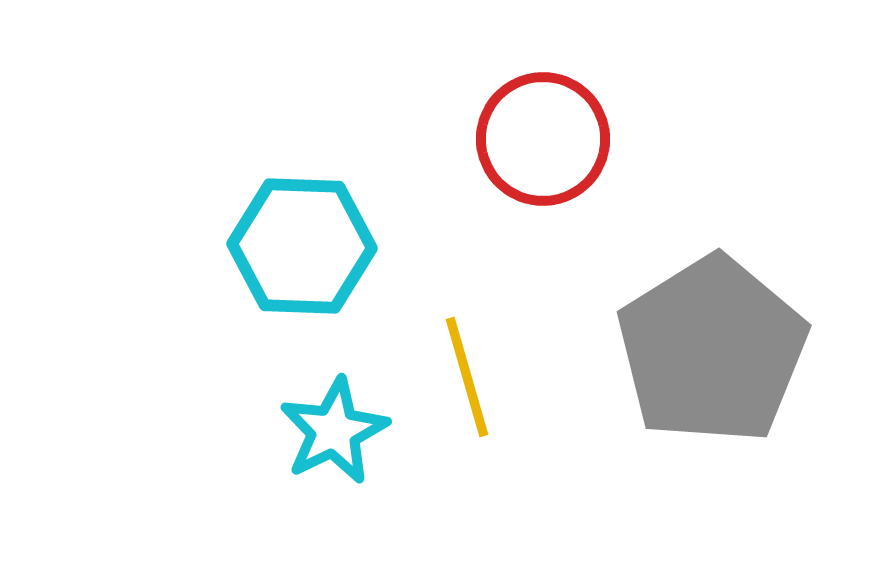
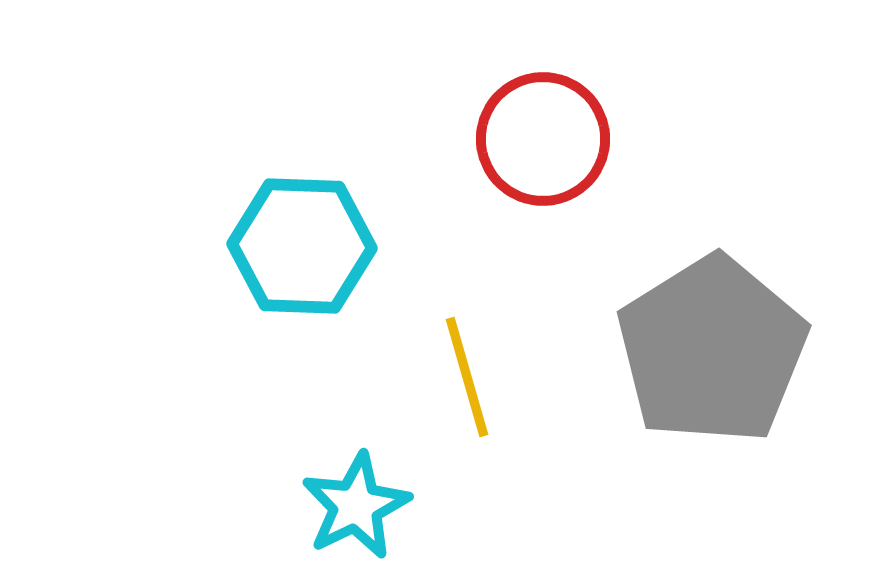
cyan star: moved 22 px right, 75 px down
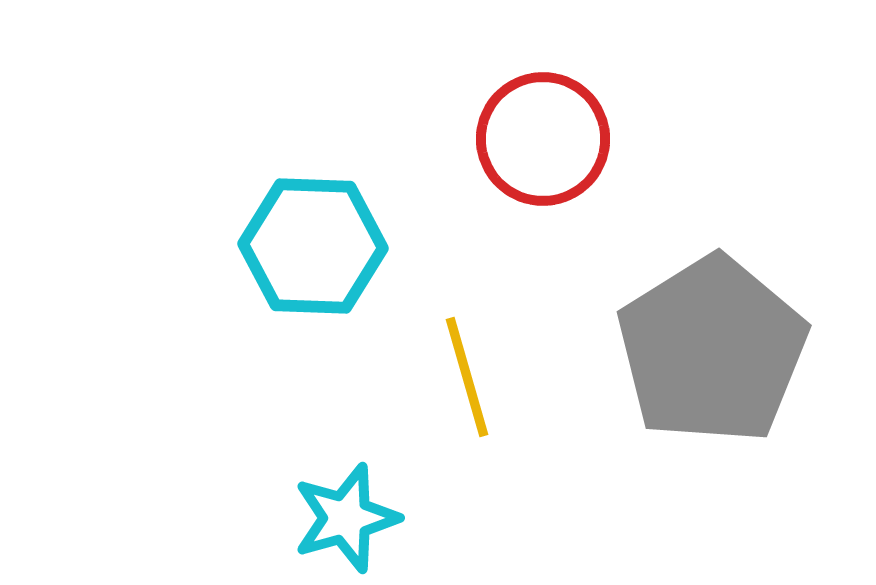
cyan hexagon: moved 11 px right
cyan star: moved 10 px left, 12 px down; rotated 10 degrees clockwise
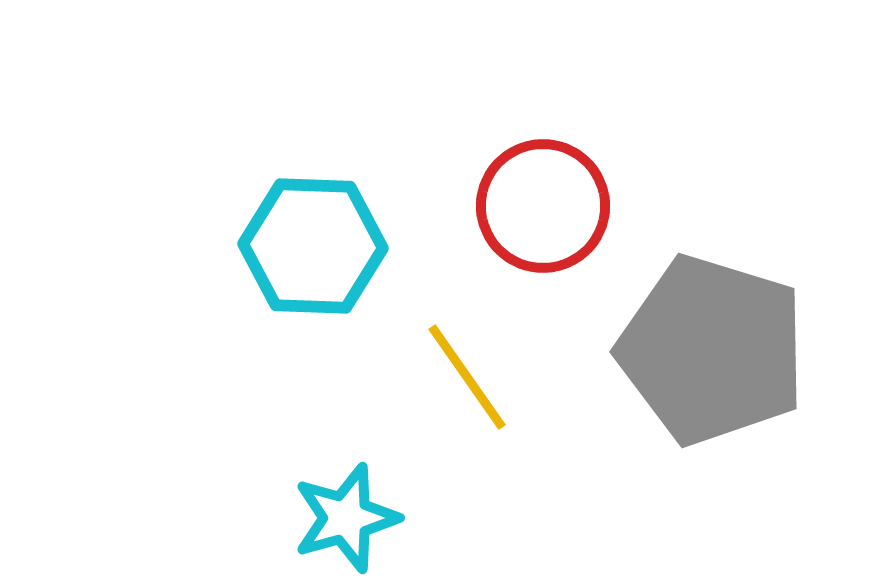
red circle: moved 67 px down
gray pentagon: rotated 23 degrees counterclockwise
yellow line: rotated 19 degrees counterclockwise
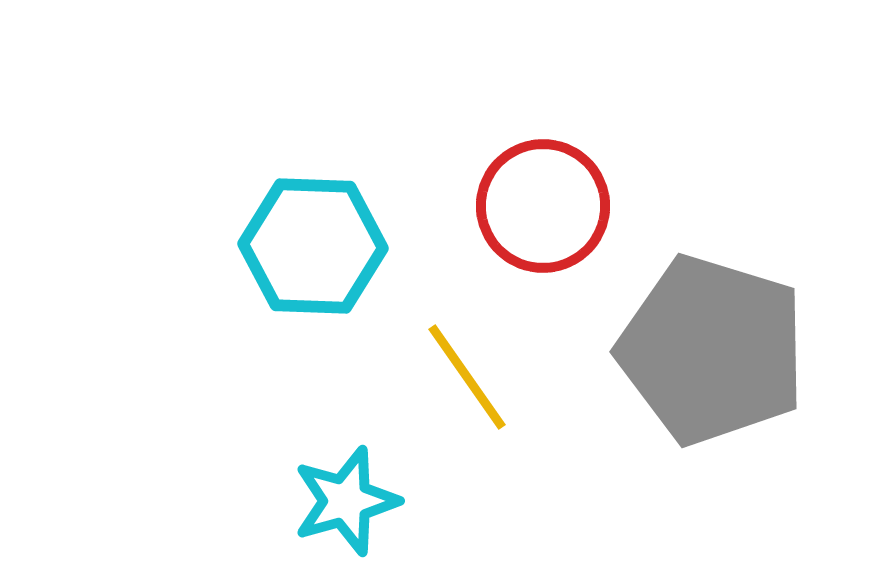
cyan star: moved 17 px up
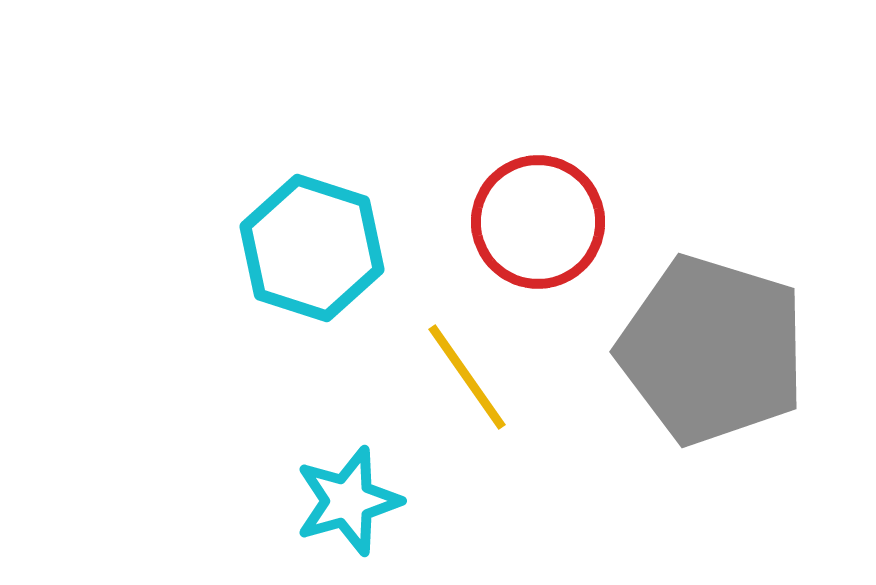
red circle: moved 5 px left, 16 px down
cyan hexagon: moved 1 px left, 2 px down; rotated 16 degrees clockwise
cyan star: moved 2 px right
